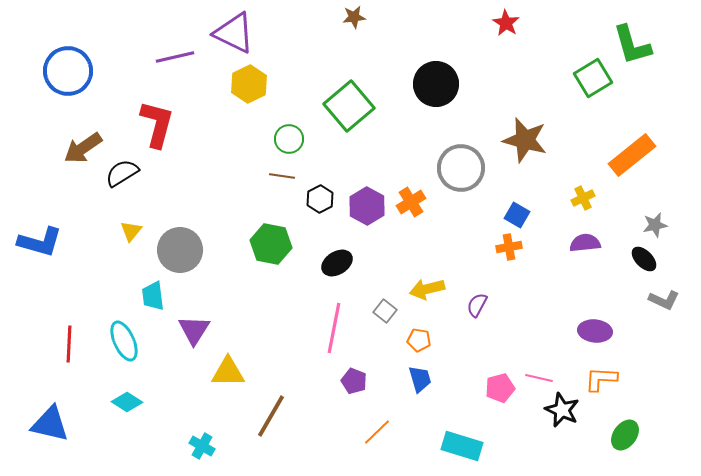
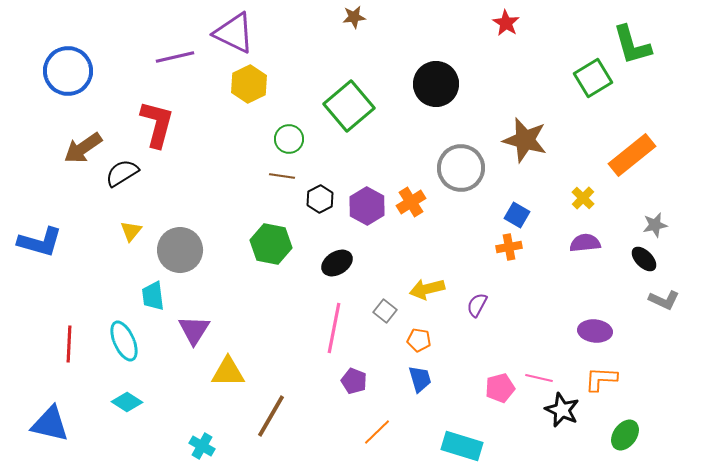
yellow cross at (583, 198): rotated 20 degrees counterclockwise
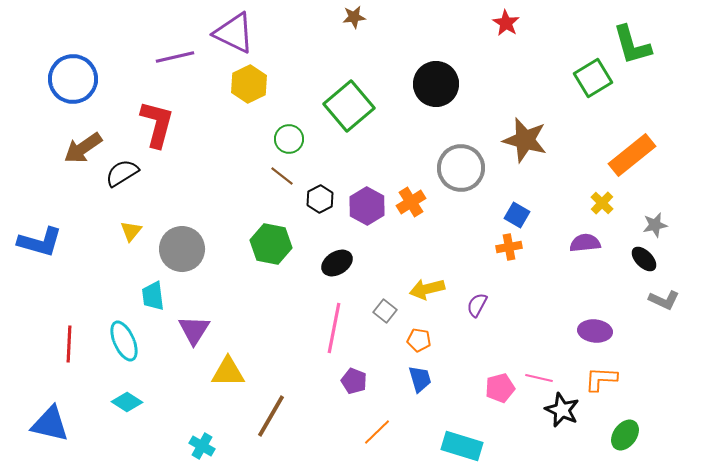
blue circle at (68, 71): moved 5 px right, 8 px down
brown line at (282, 176): rotated 30 degrees clockwise
yellow cross at (583, 198): moved 19 px right, 5 px down
gray circle at (180, 250): moved 2 px right, 1 px up
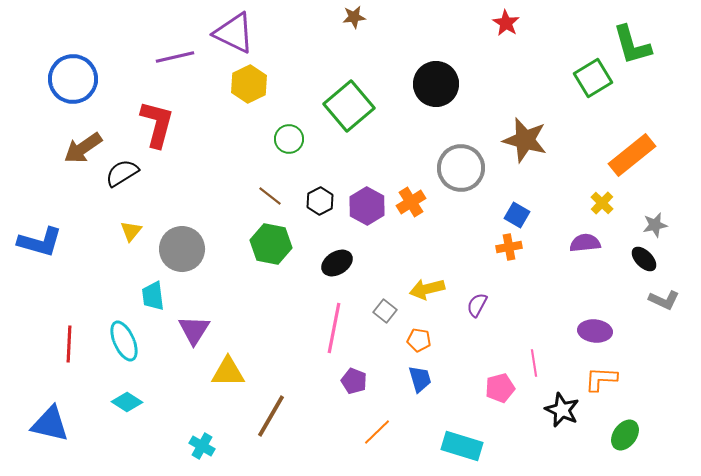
brown line at (282, 176): moved 12 px left, 20 px down
black hexagon at (320, 199): moved 2 px down
pink line at (539, 378): moved 5 px left, 15 px up; rotated 68 degrees clockwise
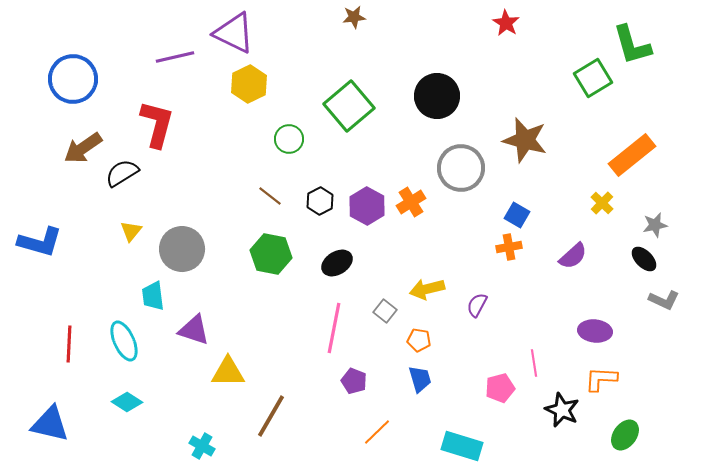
black circle at (436, 84): moved 1 px right, 12 px down
purple semicircle at (585, 243): moved 12 px left, 13 px down; rotated 144 degrees clockwise
green hexagon at (271, 244): moved 10 px down
purple triangle at (194, 330): rotated 44 degrees counterclockwise
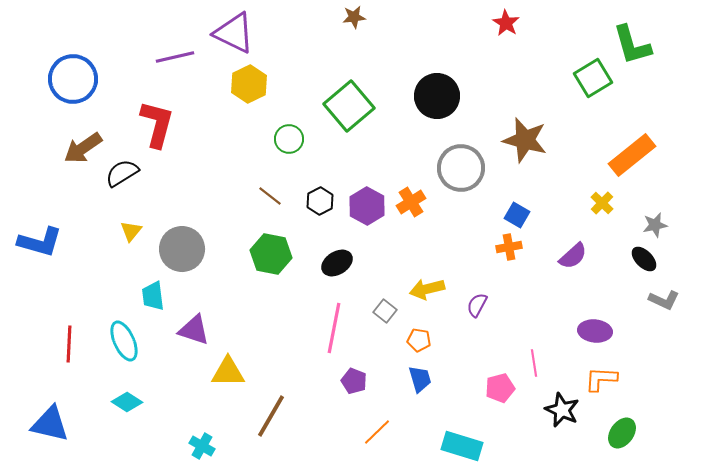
green ellipse at (625, 435): moved 3 px left, 2 px up
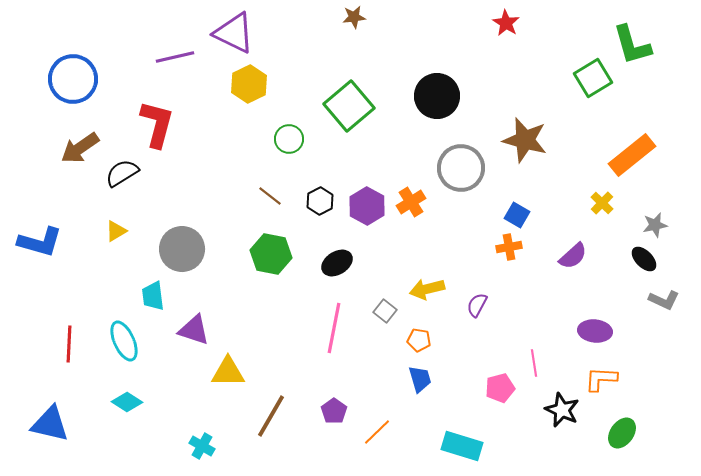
brown arrow at (83, 148): moved 3 px left
yellow triangle at (131, 231): moved 15 px left; rotated 20 degrees clockwise
purple pentagon at (354, 381): moved 20 px left, 30 px down; rotated 15 degrees clockwise
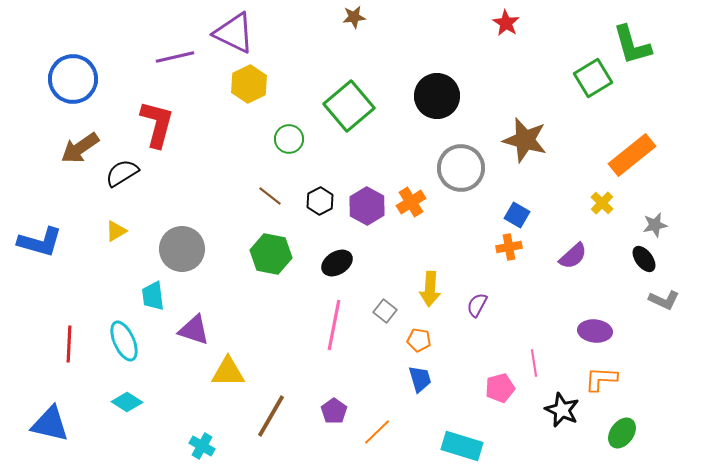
black ellipse at (644, 259): rotated 8 degrees clockwise
yellow arrow at (427, 289): moved 3 px right; rotated 72 degrees counterclockwise
pink line at (334, 328): moved 3 px up
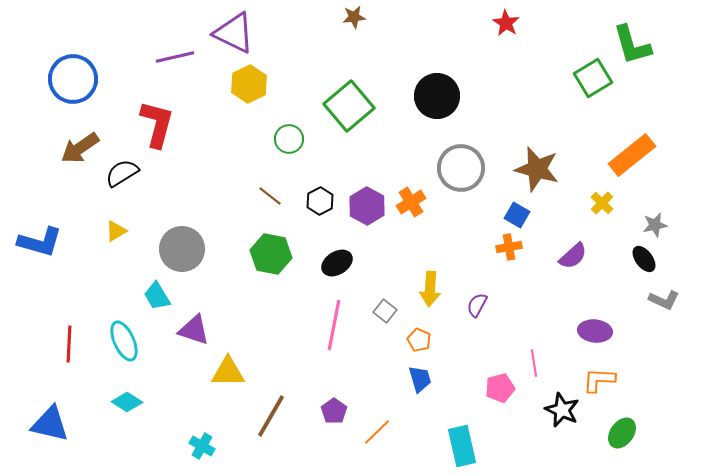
brown star at (525, 140): moved 12 px right, 29 px down
cyan trapezoid at (153, 296): moved 4 px right; rotated 24 degrees counterclockwise
orange pentagon at (419, 340): rotated 15 degrees clockwise
orange L-shape at (601, 379): moved 2 px left, 1 px down
cyan rectangle at (462, 446): rotated 60 degrees clockwise
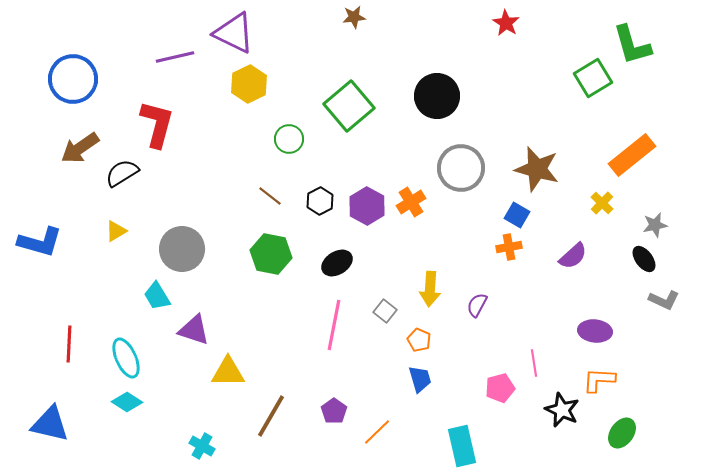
cyan ellipse at (124, 341): moved 2 px right, 17 px down
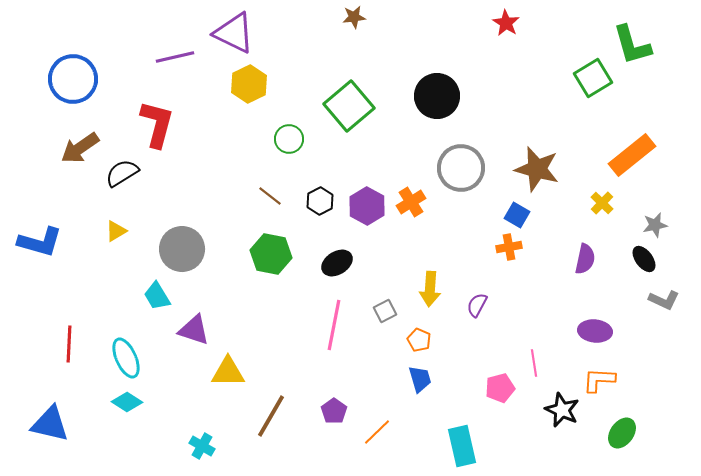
purple semicircle at (573, 256): moved 12 px right, 3 px down; rotated 36 degrees counterclockwise
gray square at (385, 311): rotated 25 degrees clockwise
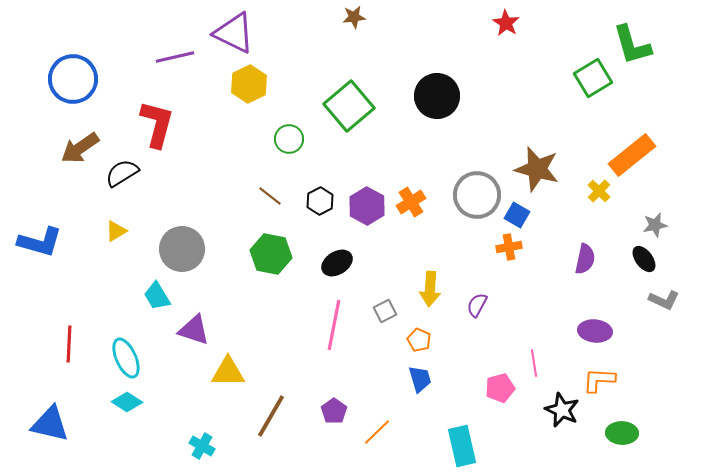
gray circle at (461, 168): moved 16 px right, 27 px down
yellow cross at (602, 203): moved 3 px left, 12 px up
green ellipse at (622, 433): rotated 56 degrees clockwise
